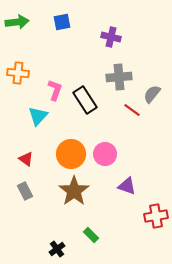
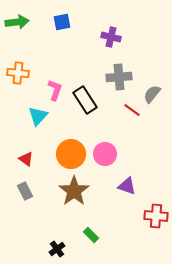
red cross: rotated 15 degrees clockwise
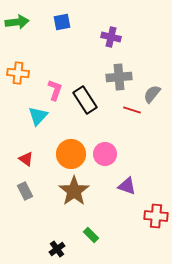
red line: rotated 18 degrees counterclockwise
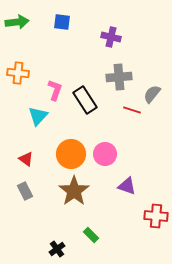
blue square: rotated 18 degrees clockwise
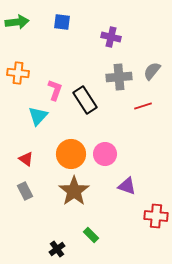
gray semicircle: moved 23 px up
red line: moved 11 px right, 4 px up; rotated 36 degrees counterclockwise
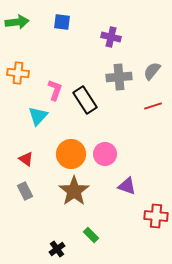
red line: moved 10 px right
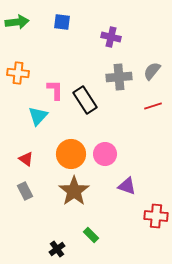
pink L-shape: rotated 20 degrees counterclockwise
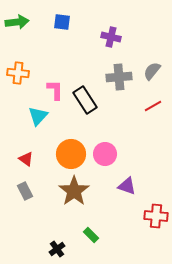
red line: rotated 12 degrees counterclockwise
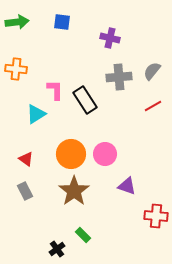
purple cross: moved 1 px left, 1 px down
orange cross: moved 2 px left, 4 px up
cyan triangle: moved 2 px left, 2 px up; rotated 15 degrees clockwise
green rectangle: moved 8 px left
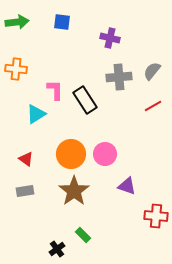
gray rectangle: rotated 72 degrees counterclockwise
